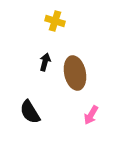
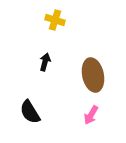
yellow cross: moved 1 px up
brown ellipse: moved 18 px right, 2 px down
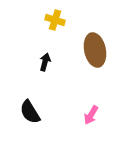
brown ellipse: moved 2 px right, 25 px up
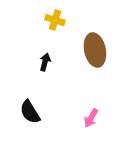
pink arrow: moved 3 px down
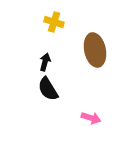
yellow cross: moved 1 px left, 2 px down
black semicircle: moved 18 px right, 23 px up
pink arrow: rotated 102 degrees counterclockwise
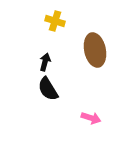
yellow cross: moved 1 px right, 1 px up
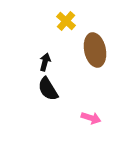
yellow cross: moved 11 px right; rotated 24 degrees clockwise
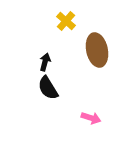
brown ellipse: moved 2 px right
black semicircle: moved 1 px up
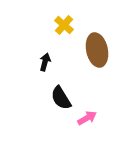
yellow cross: moved 2 px left, 4 px down
black semicircle: moved 13 px right, 10 px down
pink arrow: moved 4 px left; rotated 48 degrees counterclockwise
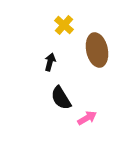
black arrow: moved 5 px right
